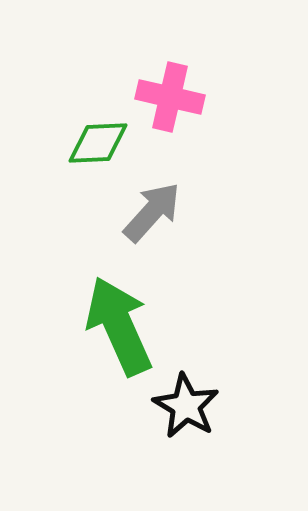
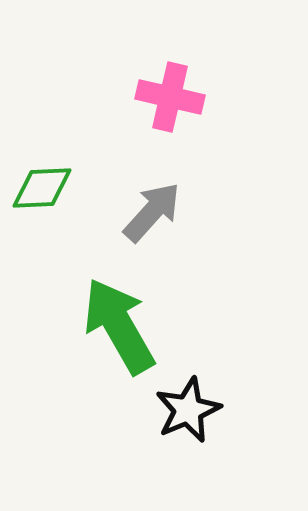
green diamond: moved 56 px left, 45 px down
green arrow: rotated 6 degrees counterclockwise
black star: moved 2 px right, 4 px down; rotated 18 degrees clockwise
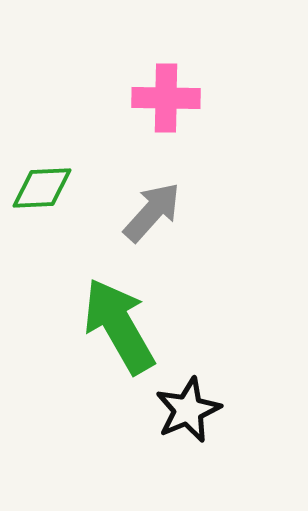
pink cross: moved 4 px left, 1 px down; rotated 12 degrees counterclockwise
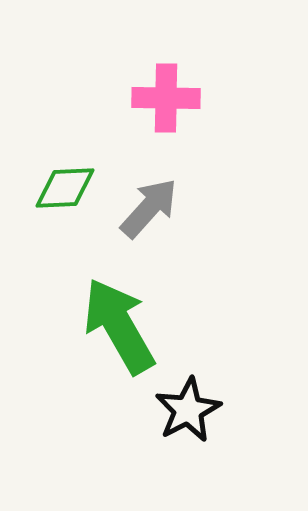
green diamond: moved 23 px right
gray arrow: moved 3 px left, 4 px up
black star: rotated 4 degrees counterclockwise
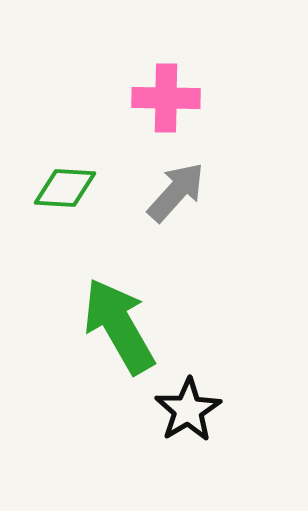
green diamond: rotated 6 degrees clockwise
gray arrow: moved 27 px right, 16 px up
black star: rotated 4 degrees counterclockwise
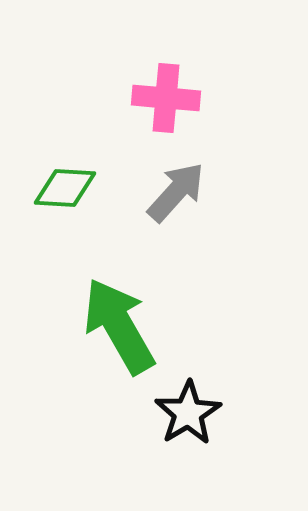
pink cross: rotated 4 degrees clockwise
black star: moved 3 px down
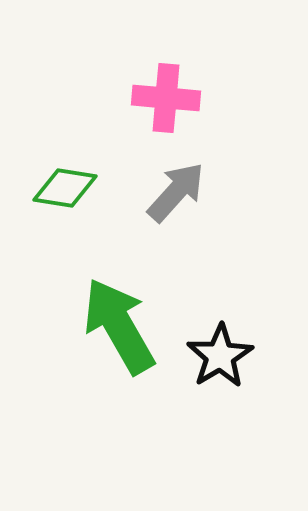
green diamond: rotated 6 degrees clockwise
black star: moved 32 px right, 57 px up
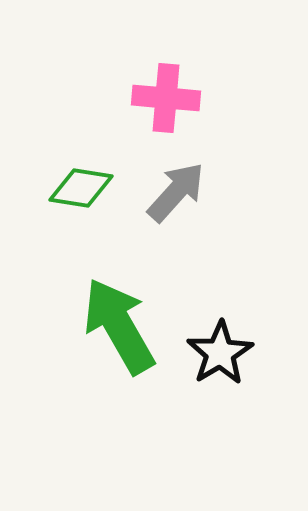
green diamond: moved 16 px right
black star: moved 3 px up
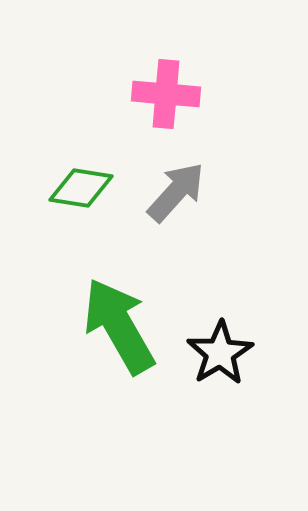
pink cross: moved 4 px up
